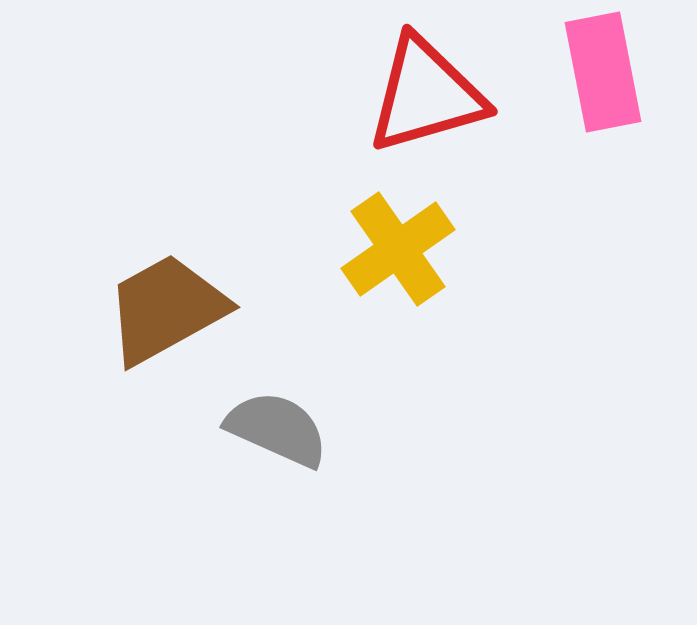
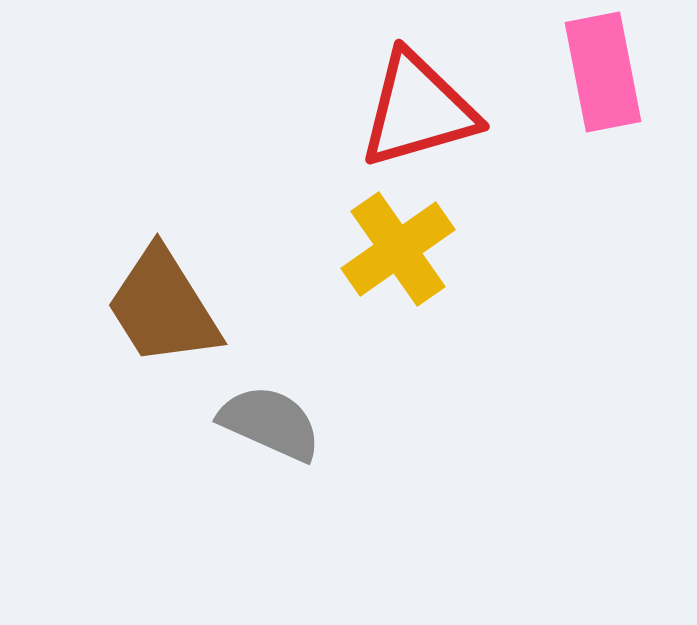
red triangle: moved 8 px left, 15 px down
brown trapezoid: moved 3 px left, 2 px up; rotated 93 degrees counterclockwise
gray semicircle: moved 7 px left, 6 px up
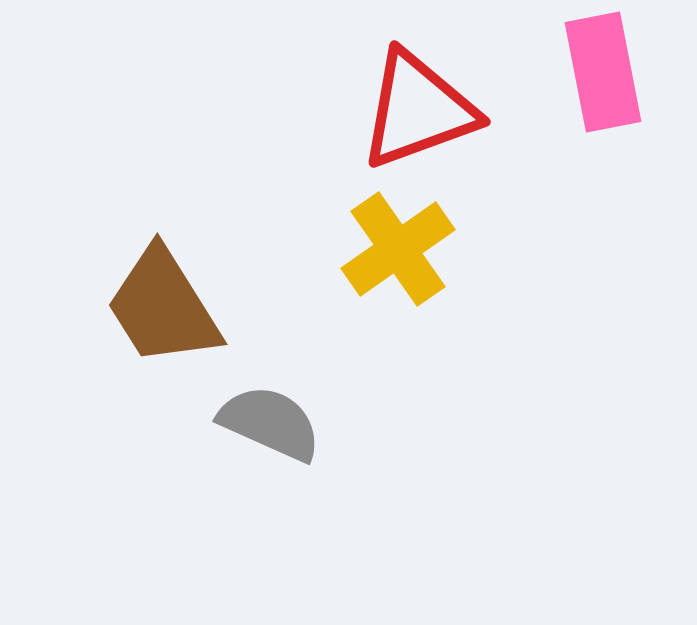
red triangle: rotated 4 degrees counterclockwise
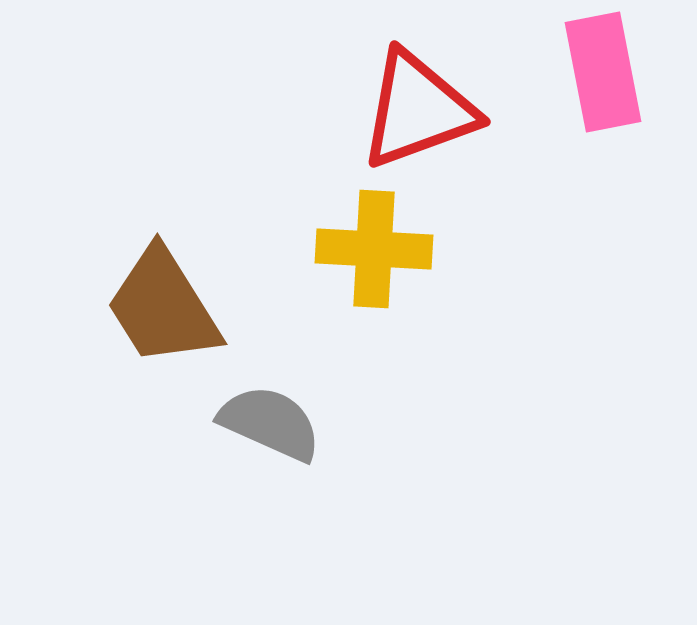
yellow cross: moved 24 px left; rotated 38 degrees clockwise
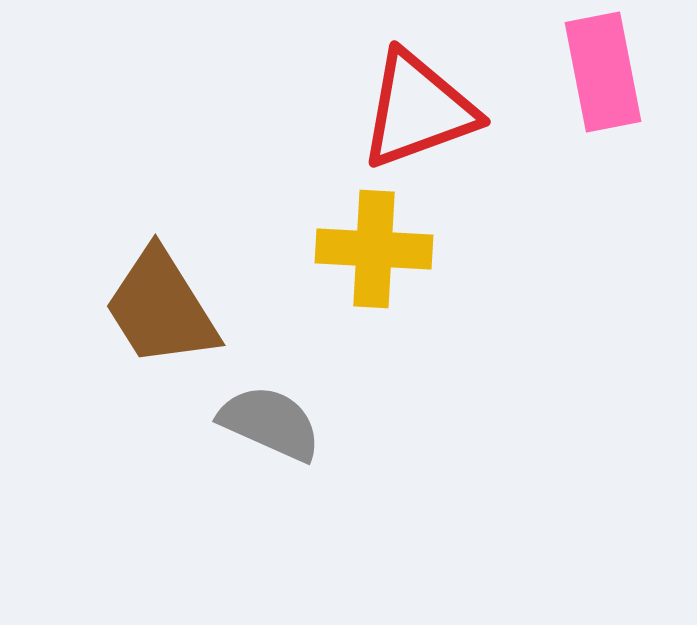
brown trapezoid: moved 2 px left, 1 px down
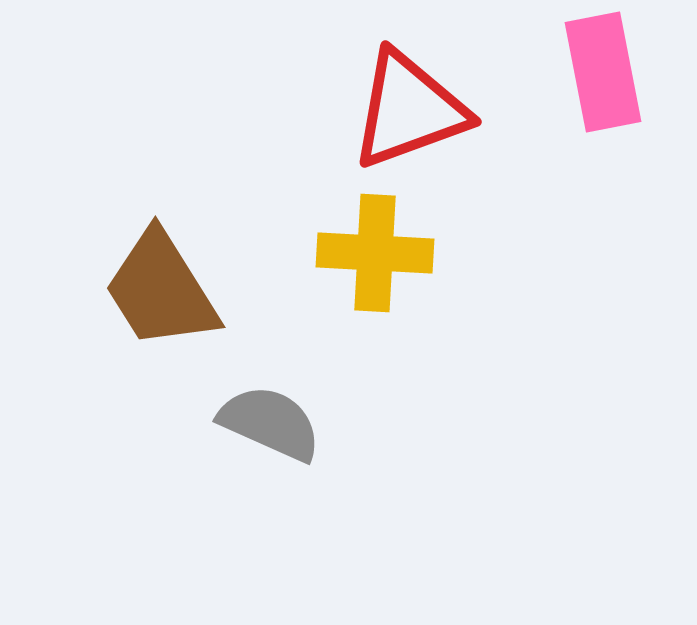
red triangle: moved 9 px left
yellow cross: moved 1 px right, 4 px down
brown trapezoid: moved 18 px up
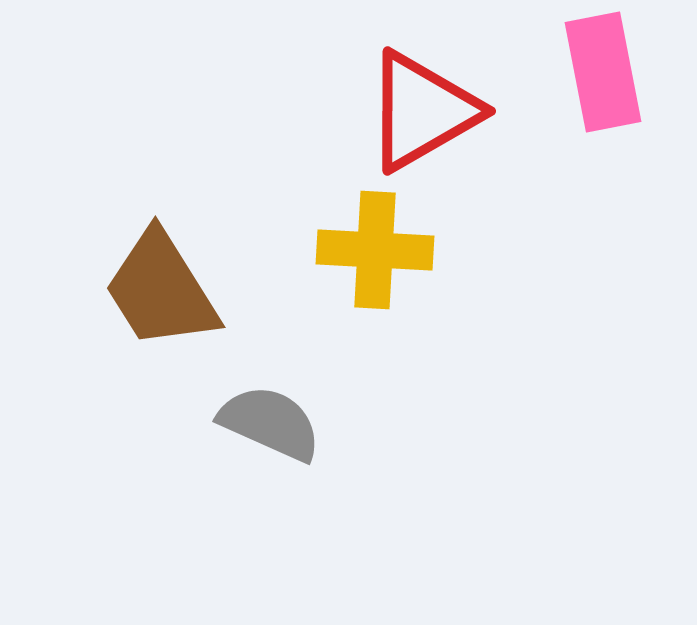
red triangle: moved 13 px right, 1 px down; rotated 10 degrees counterclockwise
yellow cross: moved 3 px up
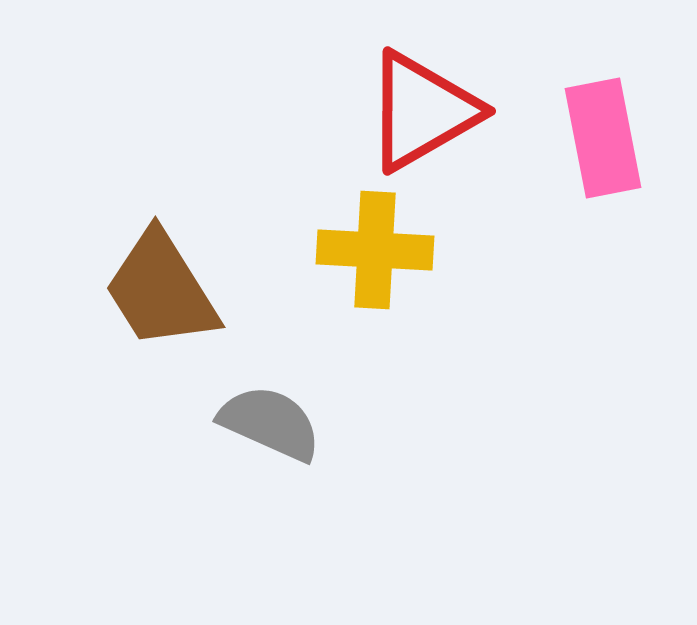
pink rectangle: moved 66 px down
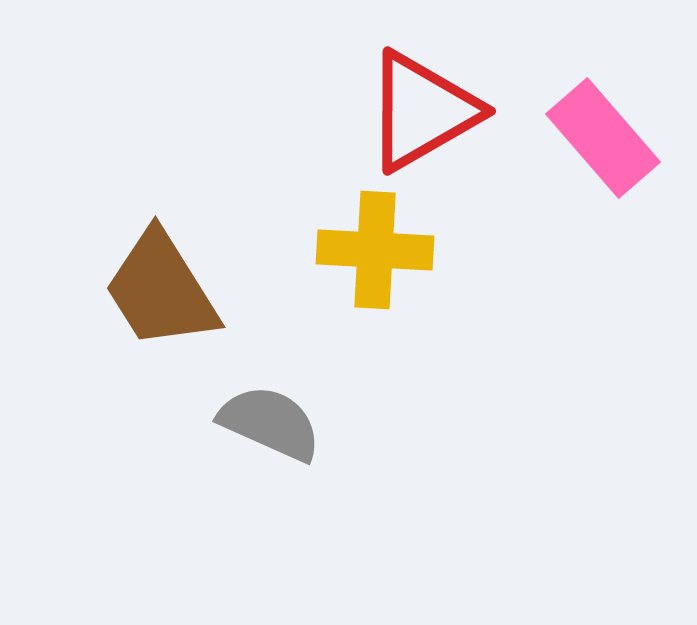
pink rectangle: rotated 30 degrees counterclockwise
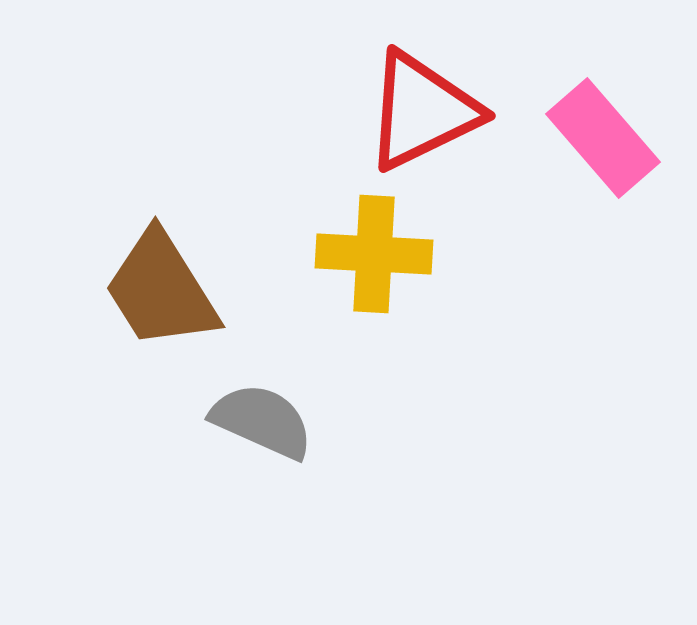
red triangle: rotated 4 degrees clockwise
yellow cross: moved 1 px left, 4 px down
gray semicircle: moved 8 px left, 2 px up
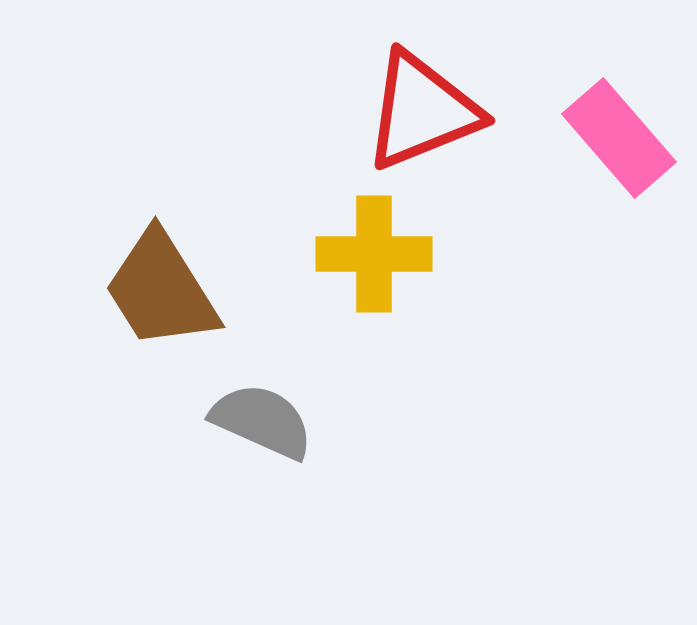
red triangle: rotated 4 degrees clockwise
pink rectangle: moved 16 px right
yellow cross: rotated 3 degrees counterclockwise
